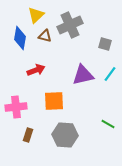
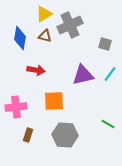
yellow triangle: moved 8 px right, 1 px up; rotated 12 degrees clockwise
red arrow: rotated 30 degrees clockwise
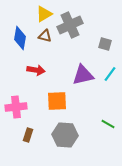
orange square: moved 3 px right
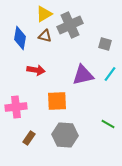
brown rectangle: moved 1 px right, 3 px down; rotated 16 degrees clockwise
